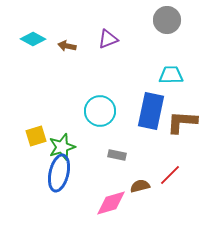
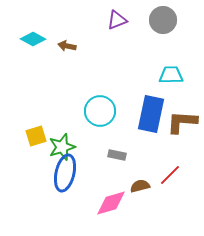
gray circle: moved 4 px left
purple triangle: moved 9 px right, 19 px up
blue rectangle: moved 3 px down
blue ellipse: moved 6 px right
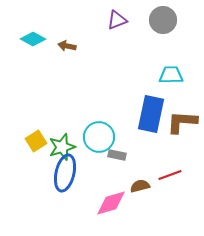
cyan circle: moved 1 px left, 26 px down
yellow square: moved 5 px down; rotated 15 degrees counterclockwise
red line: rotated 25 degrees clockwise
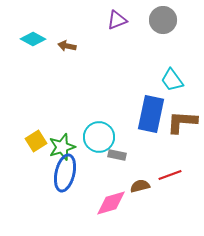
cyan trapezoid: moved 1 px right, 5 px down; rotated 125 degrees counterclockwise
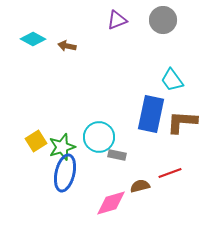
red line: moved 2 px up
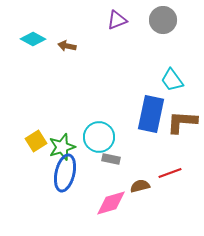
gray rectangle: moved 6 px left, 4 px down
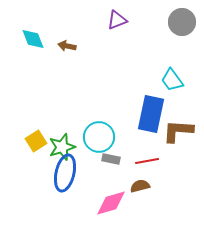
gray circle: moved 19 px right, 2 px down
cyan diamond: rotated 40 degrees clockwise
brown L-shape: moved 4 px left, 9 px down
red line: moved 23 px left, 12 px up; rotated 10 degrees clockwise
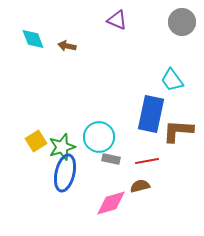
purple triangle: rotated 45 degrees clockwise
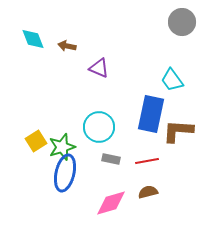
purple triangle: moved 18 px left, 48 px down
cyan circle: moved 10 px up
brown semicircle: moved 8 px right, 6 px down
